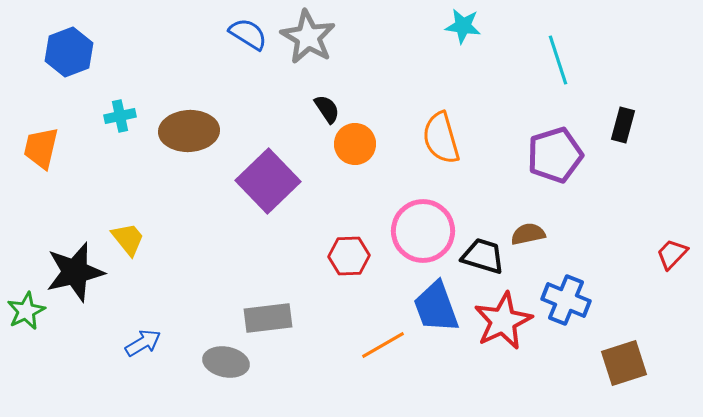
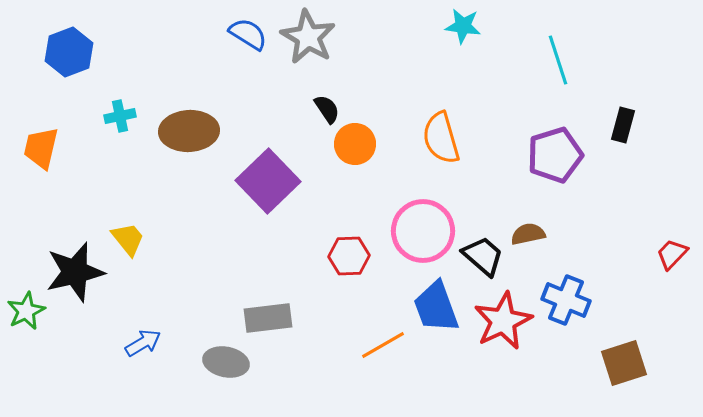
black trapezoid: rotated 24 degrees clockwise
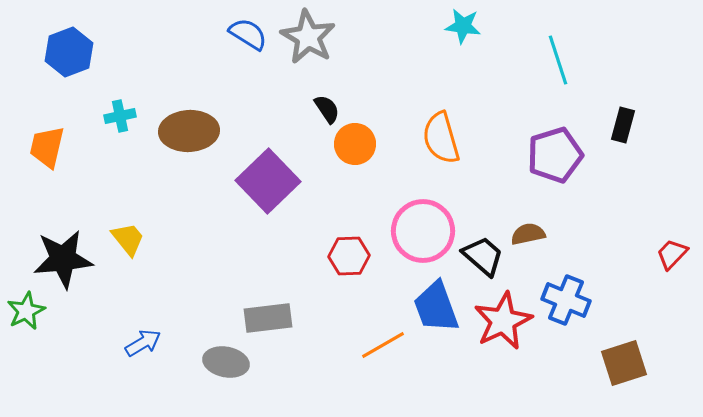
orange trapezoid: moved 6 px right, 1 px up
black star: moved 12 px left, 13 px up; rotated 8 degrees clockwise
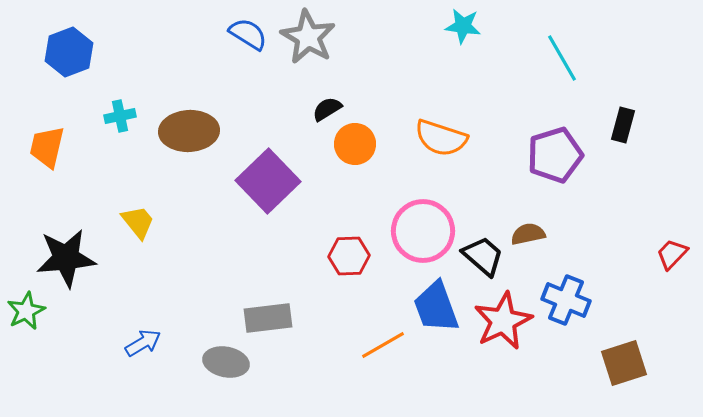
cyan line: moved 4 px right, 2 px up; rotated 12 degrees counterclockwise
black semicircle: rotated 88 degrees counterclockwise
orange semicircle: rotated 56 degrees counterclockwise
yellow trapezoid: moved 10 px right, 17 px up
black star: moved 3 px right, 1 px up
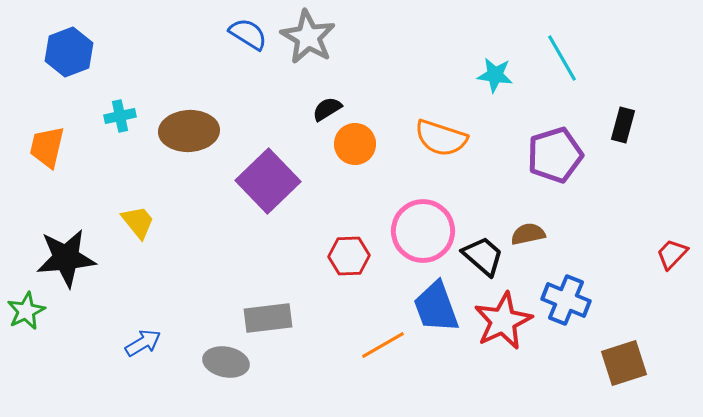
cyan star: moved 32 px right, 49 px down
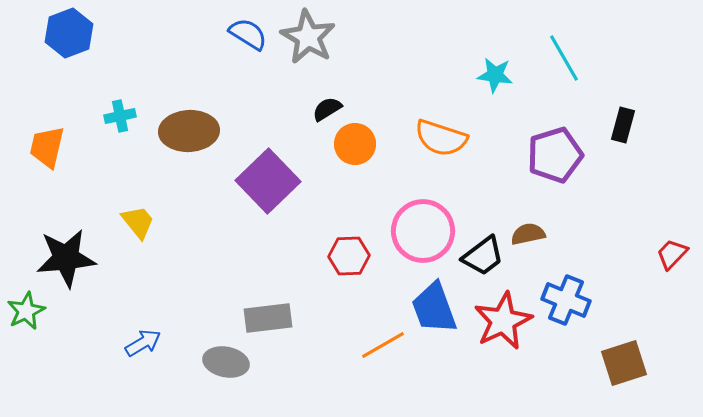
blue hexagon: moved 19 px up
cyan line: moved 2 px right
black trapezoid: rotated 102 degrees clockwise
blue trapezoid: moved 2 px left, 1 px down
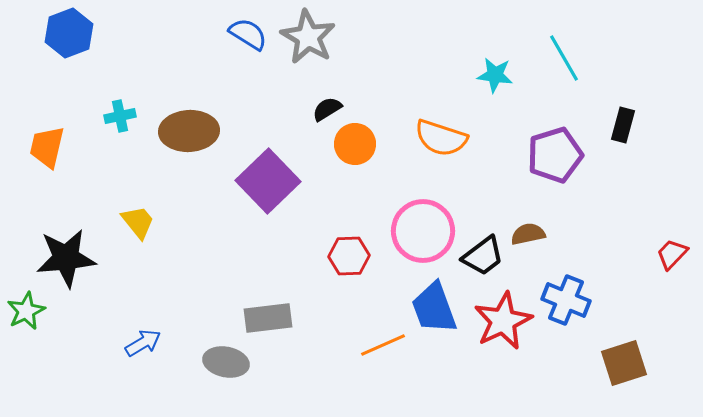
orange line: rotated 6 degrees clockwise
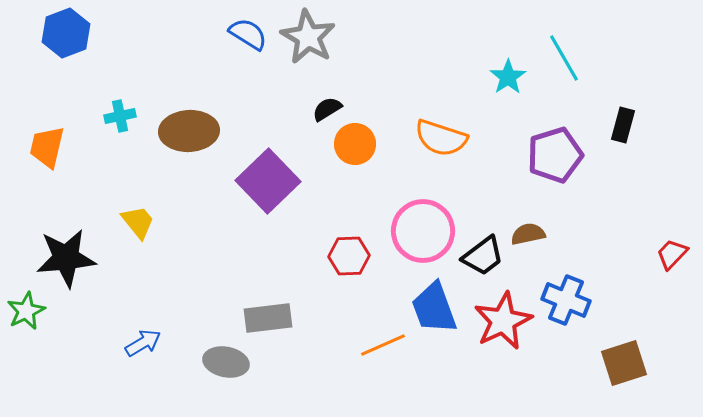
blue hexagon: moved 3 px left
cyan star: moved 13 px right, 2 px down; rotated 30 degrees clockwise
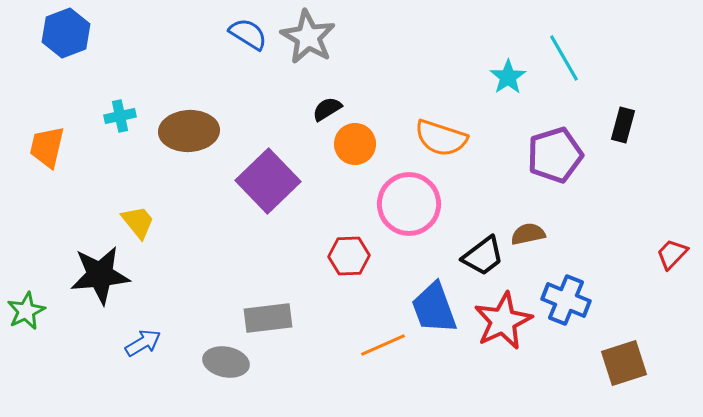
pink circle: moved 14 px left, 27 px up
black star: moved 34 px right, 17 px down
